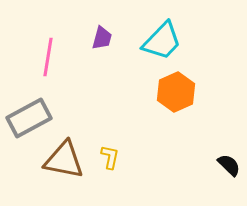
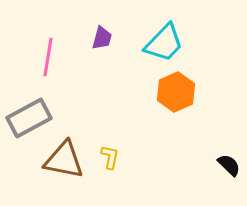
cyan trapezoid: moved 2 px right, 2 px down
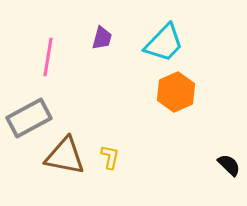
brown triangle: moved 1 px right, 4 px up
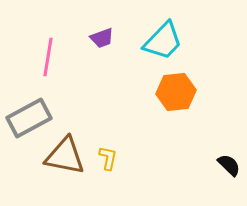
purple trapezoid: rotated 55 degrees clockwise
cyan trapezoid: moved 1 px left, 2 px up
orange hexagon: rotated 18 degrees clockwise
yellow L-shape: moved 2 px left, 1 px down
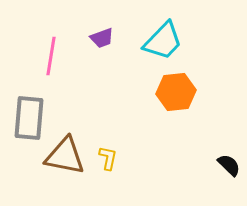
pink line: moved 3 px right, 1 px up
gray rectangle: rotated 57 degrees counterclockwise
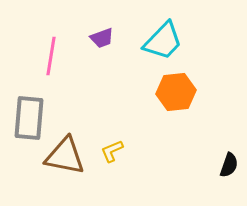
yellow L-shape: moved 4 px right, 7 px up; rotated 125 degrees counterclockwise
black semicircle: rotated 65 degrees clockwise
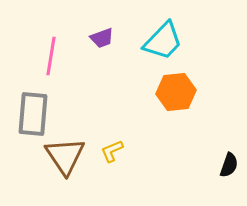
gray rectangle: moved 4 px right, 4 px up
brown triangle: rotated 45 degrees clockwise
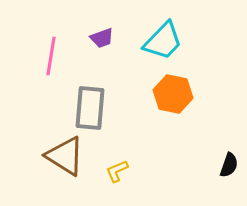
orange hexagon: moved 3 px left, 2 px down; rotated 18 degrees clockwise
gray rectangle: moved 57 px right, 6 px up
yellow L-shape: moved 5 px right, 20 px down
brown triangle: rotated 24 degrees counterclockwise
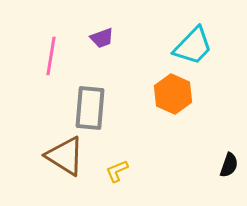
cyan trapezoid: moved 30 px right, 5 px down
orange hexagon: rotated 12 degrees clockwise
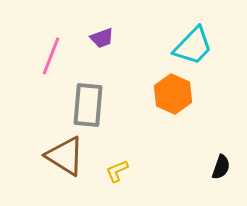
pink line: rotated 12 degrees clockwise
gray rectangle: moved 2 px left, 3 px up
black semicircle: moved 8 px left, 2 px down
